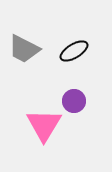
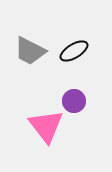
gray trapezoid: moved 6 px right, 2 px down
pink triangle: moved 2 px right, 1 px down; rotated 9 degrees counterclockwise
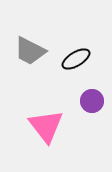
black ellipse: moved 2 px right, 8 px down
purple circle: moved 18 px right
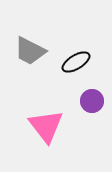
black ellipse: moved 3 px down
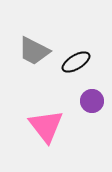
gray trapezoid: moved 4 px right
